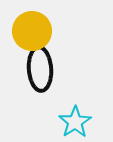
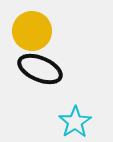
black ellipse: rotated 63 degrees counterclockwise
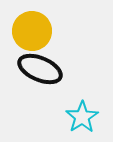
cyan star: moved 7 px right, 5 px up
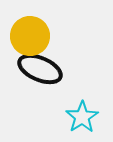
yellow circle: moved 2 px left, 5 px down
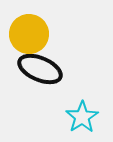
yellow circle: moved 1 px left, 2 px up
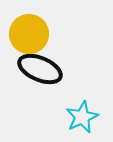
cyan star: rotated 8 degrees clockwise
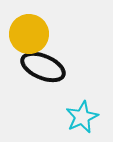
black ellipse: moved 3 px right, 2 px up
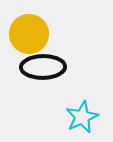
black ellipse: rotated 24 degrees counterclockwise
